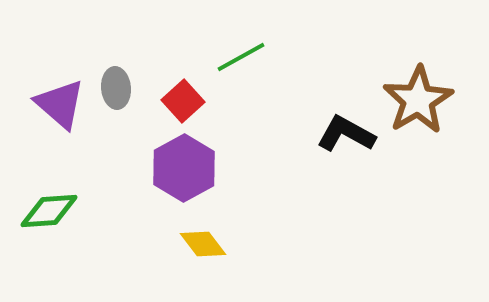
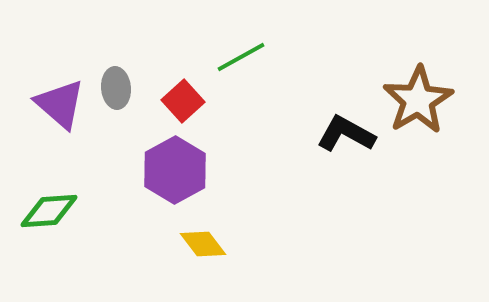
purple hexagon: moved 9 px left, 2 px down
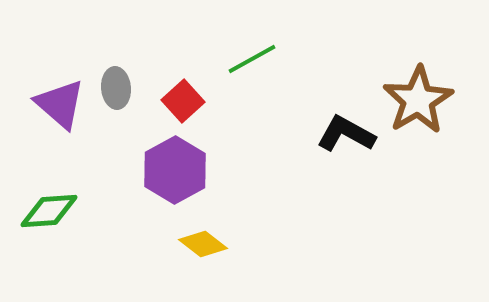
green line: moved 11 px right, 2 px down
yellow diamond: rotated 15 degrees counterclockwise
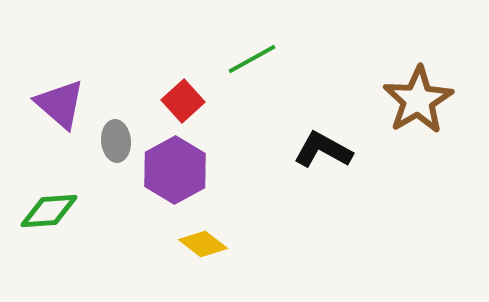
gray ellipse: moved 53 px down
black L-shape: moved 23 px left, 16 px down
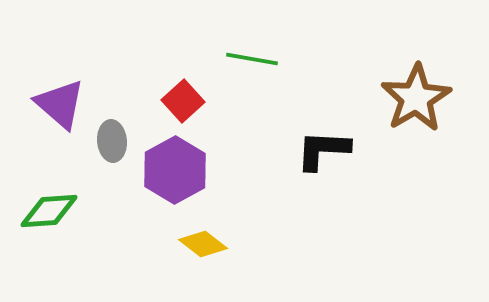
green line: rotated 39 degrees clockwise
brown star: moved 2 px left, 2 px up
gray ellipse: moved 4 px left
black L-shape: rotated 26 degrees counterclockwise
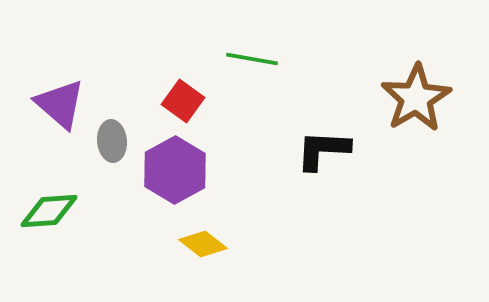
red square: rotated 12 degrees counterclockwise
